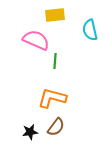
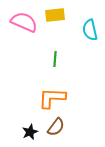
pink semicircle: moved 12 px left, 18 px up
green line: moved 2 px up
orange L-shape: rotated 12 degrees counterclockwise
black star: rotated 14 degrees counterclockwise
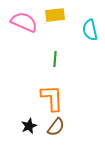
orange L-shape: rotated 84 degrees clockwise
black star: moved 1 px left, 6 px up
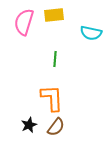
yellow rectangle: moved 1 px left
pink semicircle: rotated 96 degrees counterclockwise
cyan semicircle: moved 1 px right, 3 px down; rotated 65 degrees counterclockwise
black star: moved 1 px up
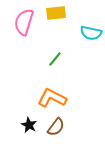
yellow rectangle: moved 2 px right, 2 px up
green line: rotated 35 degrees clockwise
orange L-shape: rotated 60 degrees counterclockwise
black star: rotated 21 degrees counterclockwise
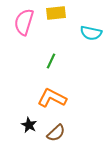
green line: moved 4 px left, 2 px down; rotated 14 degrees counterclockwise
brown semicircle: moved 6 px down; rotated 12 degrees clockwise
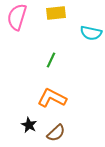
pink semicircle: moved 7 px left, 5 px up
green line: moved 1 px up
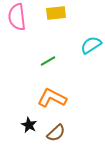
pink semicircle: rotated 24 degrees counterclockwise
cyan semicircle: moved 12 px down; rotated 135 degrees clockwise
green line: moved 3 px left, 1 px down; rotated 35 degrees clockwise
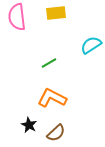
green line: moved 1 px right, 2 px down
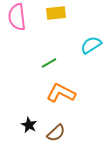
orange L-shape: moved 9 px right, 5 px up
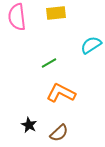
brown semicircle: moved 3 px right
